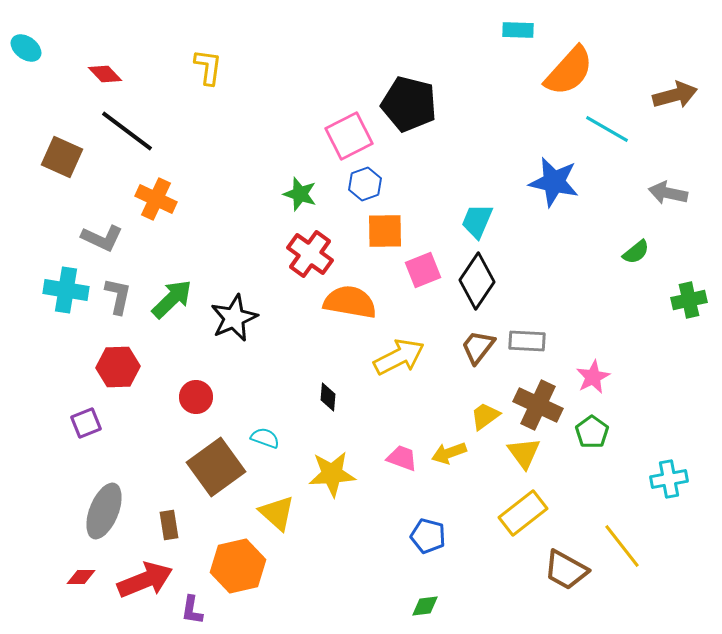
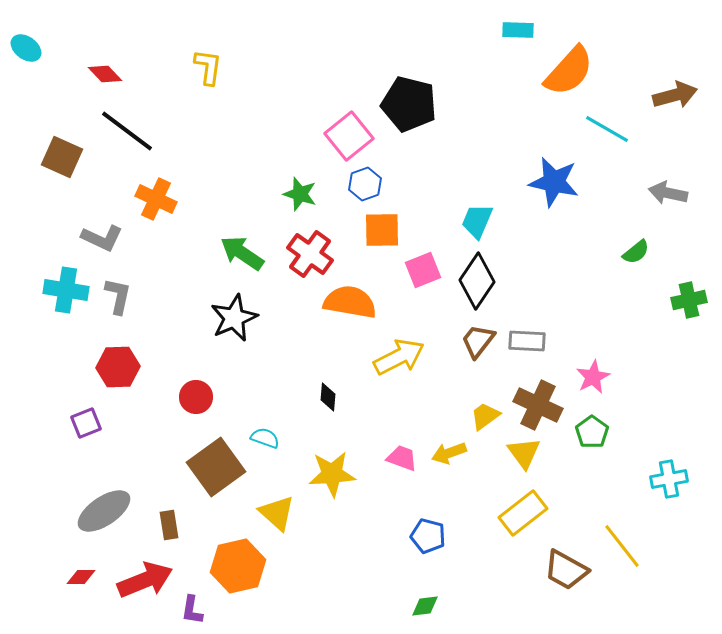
pink square at (349, 136): rotated 12 degrees counterclockwise
orange square at (385, 231): moved 3 px left, 1 px up
green arrow at (172, 299): moved 70 px right, 46 px up; rotated 102 degrees counterclockwise
brown trapezoid at (478, 347): moved 6 px up
gray ellipse at (104, 511): rotated 34 degrees clockwise
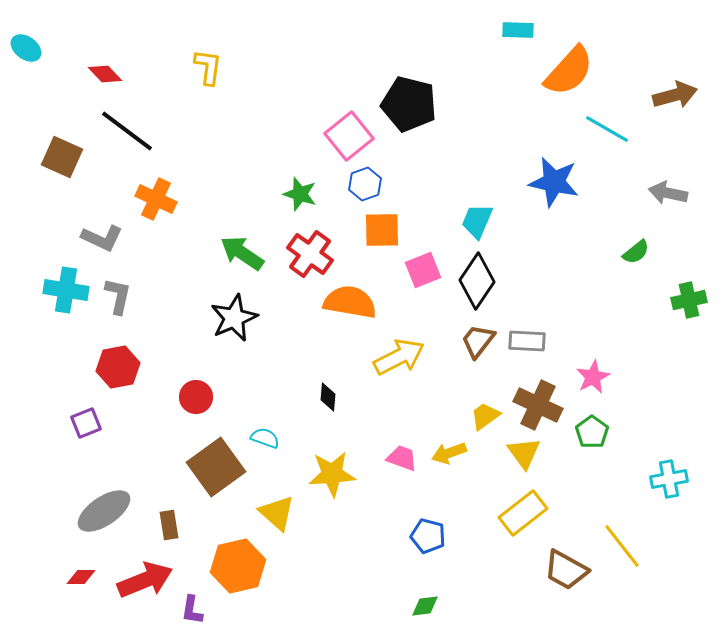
red hexagon at (118, 367): rotated 9 degrees counterclockwise
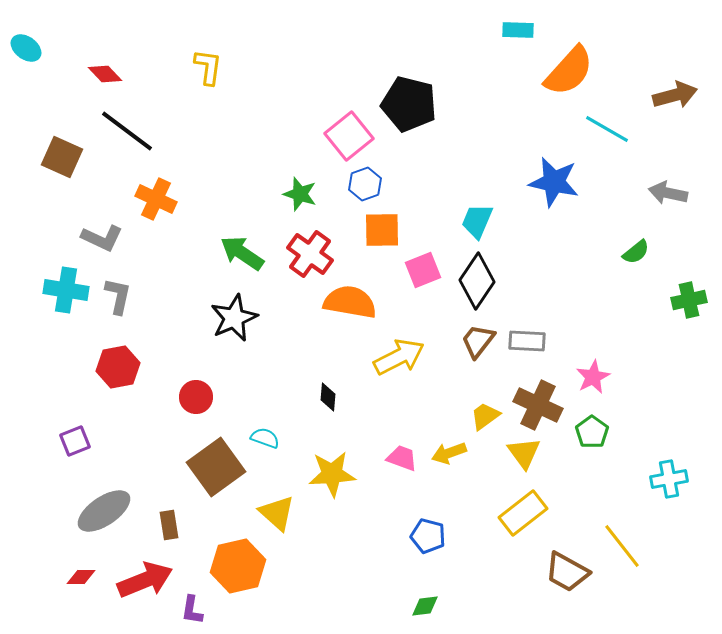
purple square at (86, 423): moved 11 px left, 18 px down
brown trapezoid at (566, 570): moved 1 px right, 2 px down
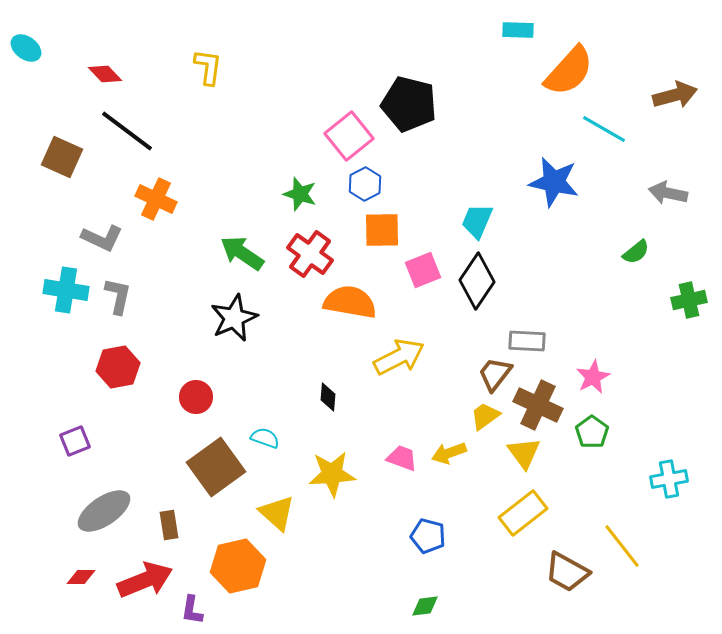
cyan line at (607, 129): moved 3 px left
blue hexagon at (365, 184): rotated 8 degrees counterclockwise
brown trapezoid at (478, 341): moved 17 px right, 33 px down
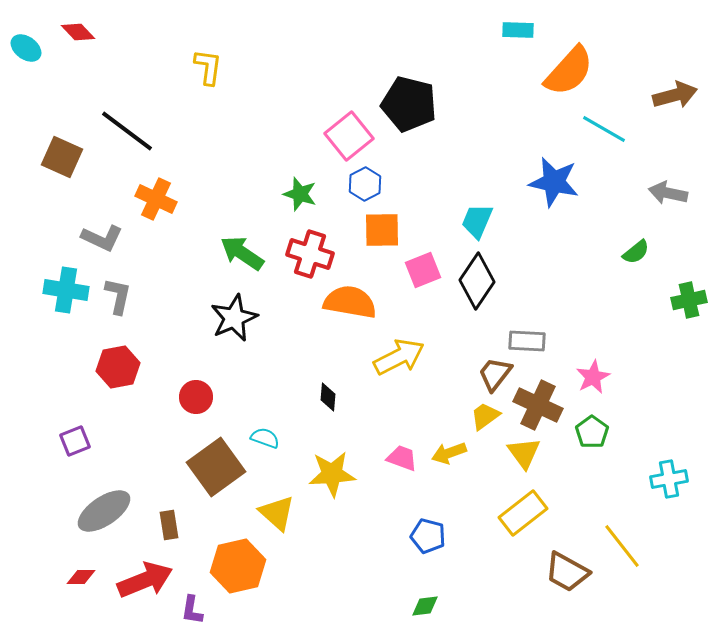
red diamond at (105, 74): moved 27 px left, 42 px up
red cross at (310, 254): rotated 18 degrees counterclockwise
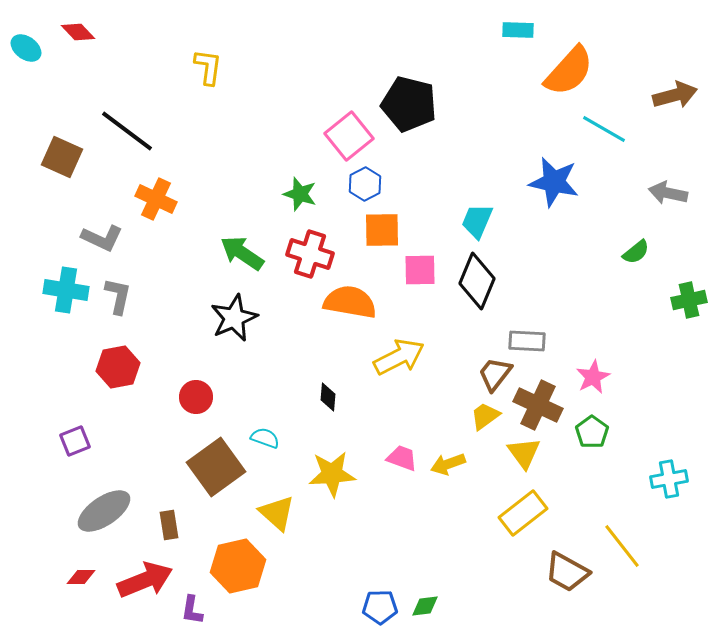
pink square at (423, 270): moved 3 px left; rotated 21 degrees clockwise
black diamond at (477, 281): rotated 12 degrees counterclockwise
yellow arrow at (449, 453): moved 1 px left, 11 px down
blue pentagon at (428, 536): moved 48 px left, 71 px down; rotated 16 degrees counterclockwise
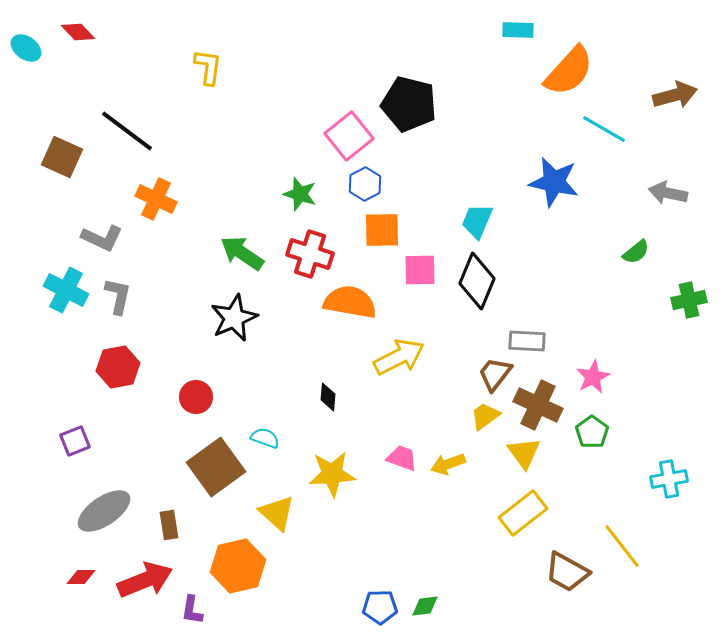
cyan cross at (66, 290): rotated 18 degrees clockwise
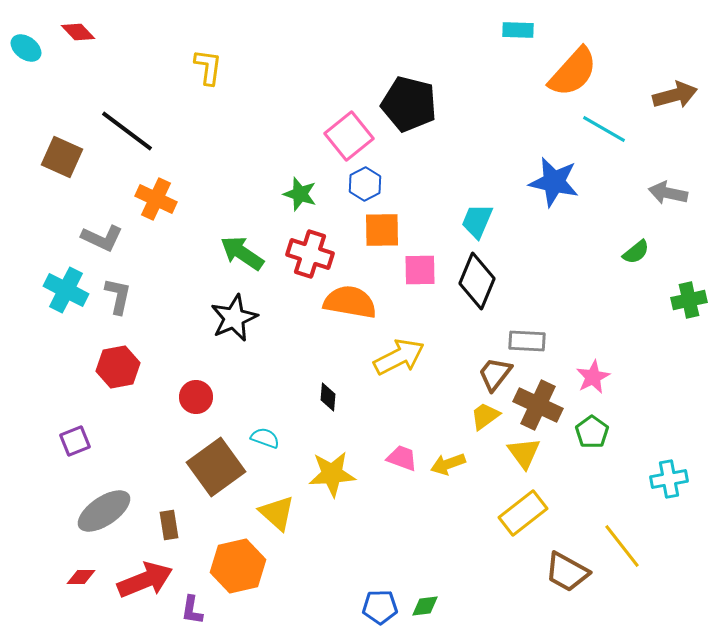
orange semicircle at (569, 71): moved 4 px right, 1 px down
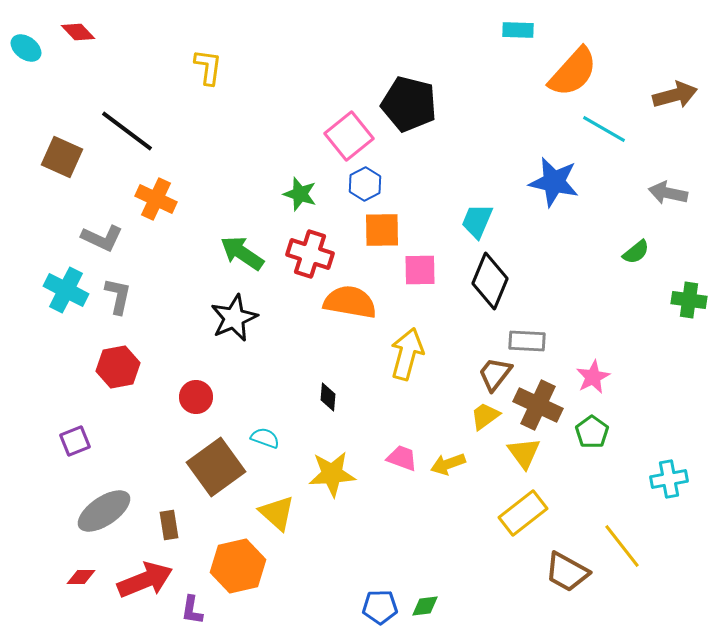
black diamond at (477, 281): moved 13 px right
green cross at (689, 300): rotated 20 degrees clockwise
yellow arrow at (399, 357): moved 8 px right, 3 px up; rotated 48 degrees counterclockwise
